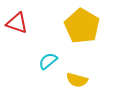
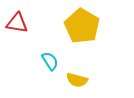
red triangle: rotated 10 degrees counterclockwise
cyan semicircle: moved 2 px right; rotated 96 degrees clockwise
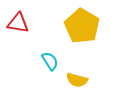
red triangle: moved 1 px right
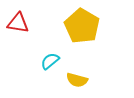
cyan semicircle: rotated 96 degrees counterclockwise
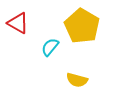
red triangle: rotated 20 degrees clockwise
cyan semicircle: moved 14 px up; rotated 12 degrees counterclockwise
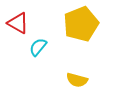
yellow pentagon: moved 1 px left, 2 px up; rotated 20 degrees clockwise
cyan semicircle: moved 12 px left
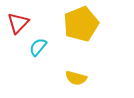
red triangle: rotated 45 degrees clockwise
yellow semicircle: moved 1 px left, 2 px up
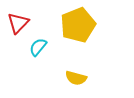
yellow pentagon: moved 3 px left, 1 px down
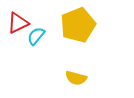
red triangle: rotated 20 degrees clockwise
cyan semicircle: moved 2 px left, 11 px up
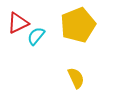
yellow semicircle: rotated 130 degrees counterclockwise
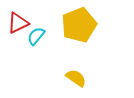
yellow pentagon: moved 1 px right
yellow semicircle: rotated 30 degrees counterclockwise
